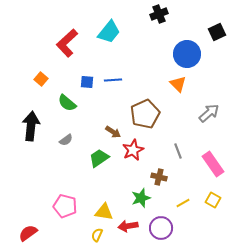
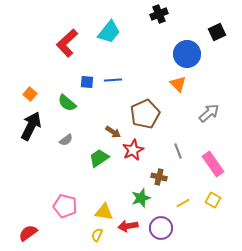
orange square: moved 11 px left, 15 px down
black arrow: rotated 20 degrees clockwise
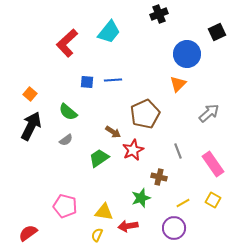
orange triangle: rotated 30 degrees clockwise
green semicircle: moved 1 px right, 9 px down
purple circle: moved 13 px right
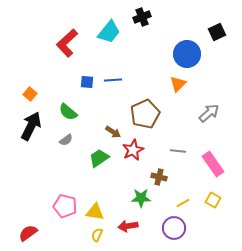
black cross: moved 17 px left, 3 px down
gray line: rotated 63 degrees counterclockwise
green star: rotated 18 degrees clockwise
yellow triangle: moved 9 px left
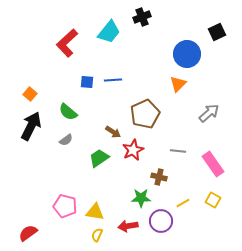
purple circle: moved 13 px left, 7 px up
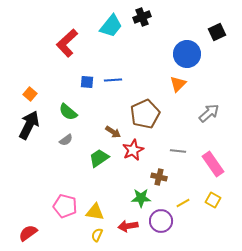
cyan trapezoid: moved 2 px right, 6 px up
black arrow: moved 2 px left, 1 px up
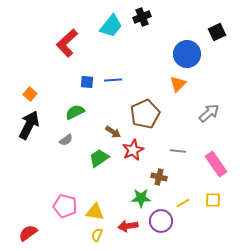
green semicircle: moved 7 px right; rotated 114 degrees clockwise
pink rectangle: moved 3 px right
yellow square: rotated 28 degrees counterclockwise
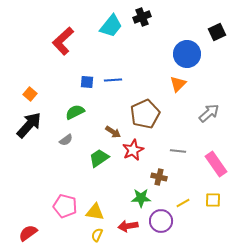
red L-shape: moved 4 px left, 2 px up
black arrow: rotated 16 degrees clockwise
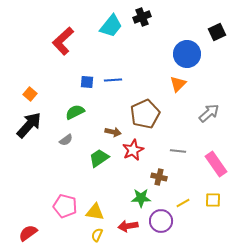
brown arrow: rotated 21 degrees counterclockwise
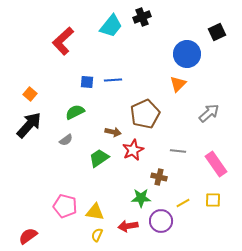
red semicircle: moved 3 px down
